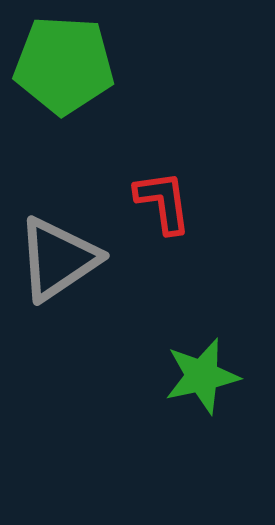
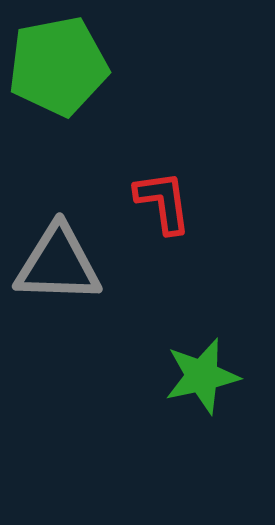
green pentagon: moved 6 px left, 1 px down; rotated 14 degrees counterclockwise
gray triangle: moved 5 px down; rotated 36 degrees clockwise
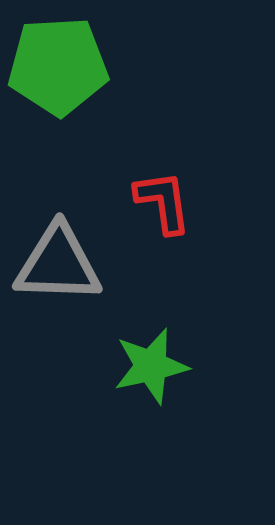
green pentagon: rotated 8 degrees clockwise
green star: moved 51 px left, 10 px up
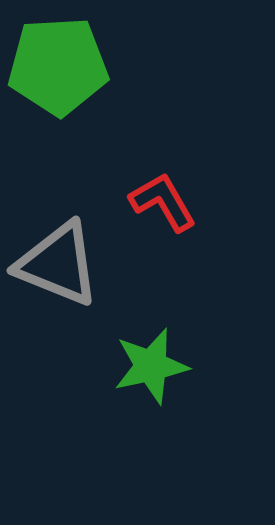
red L-shape: rotated 22 degrees counterclockwise
gray triangle: rotated 20 degrees clockwise
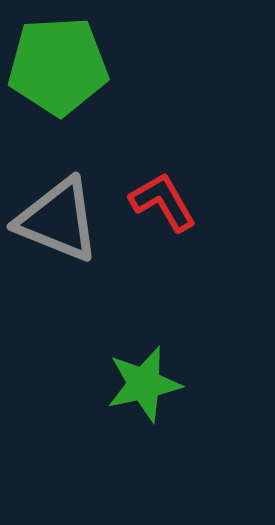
gray triangle: moved 44 px up
green star: moved 7 px left, 18 px down
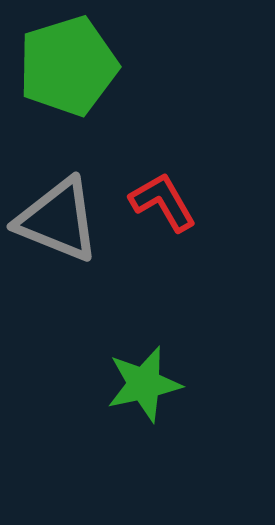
green pentagon: moved 10 px right; rotated 14 degrees counterclockwise
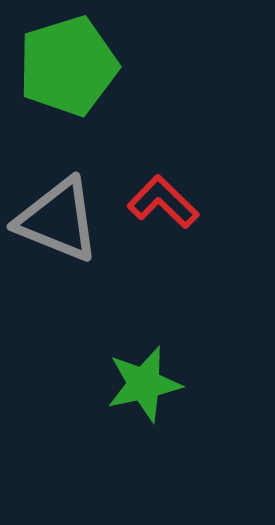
red L-shape: rotated 16 degrees counterclockwise
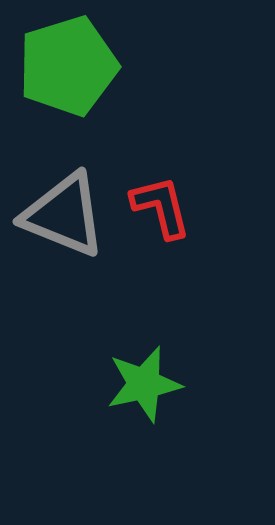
red L-shape: moved 2 px left, 5 px down; rotated 32 degrees clockwise
gray triangle: moved 6 px right, 5 px up
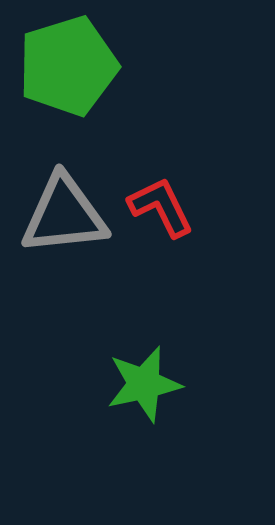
red L-shape: rotated 12 degrees counterclockwise
gray triangle: rotated 28 degrees counterclockwise
